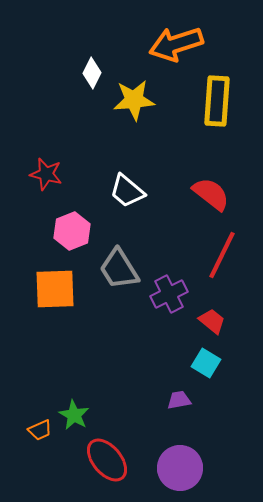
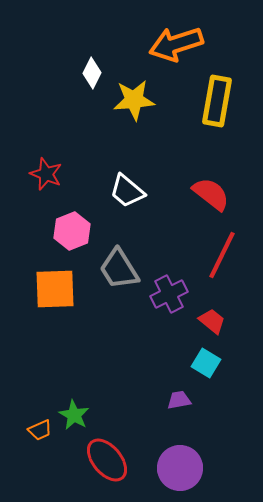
yellow rectangle: rotated 6 degrees clockwise
red star: rotated 8 degrees clockwise
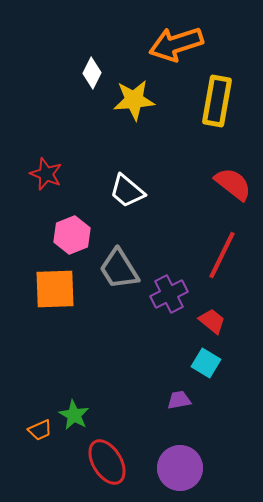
red semicircle: moved 22 px right, 10 px up
pink hexagon: moved 4 px down
red ellipse: moved 2 px down; rotated 9 degrees clockwise
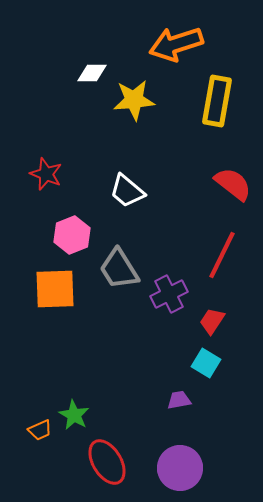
white diamond: rotated 64 degrees clockwise
red trapezoid: rotated 96 degrees counterclockwise
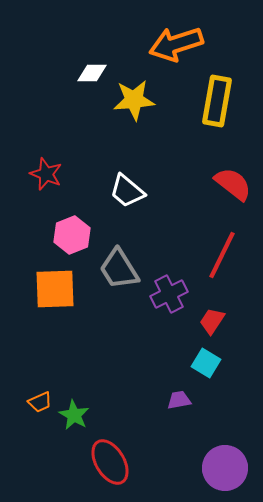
orange trapezoid: moved 28 px up
red ellipse: moved 3 px right
purple circle: moved 45 px right
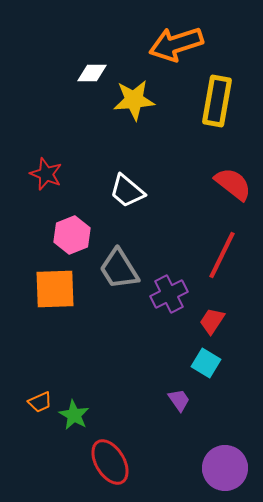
purple trapezoid: rotated 65 degrees clockwise
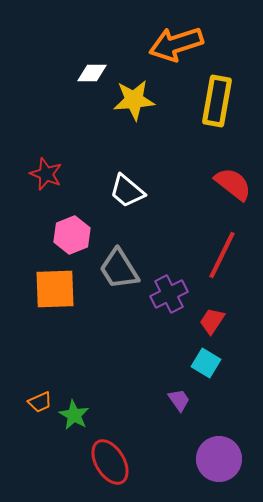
purple circle: moved 6 px left, 9 px up
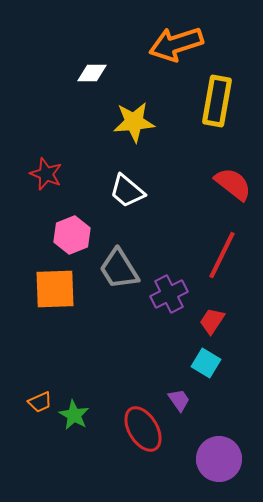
yellow star: moved 22 px down
red ellipse: moved 33 px right, 33 px up
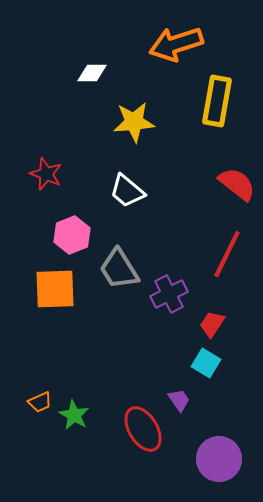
red semicircle: moved 4 px right
red line: moved 5 px right, 1 px up
red trapezoid: moved 3 px down
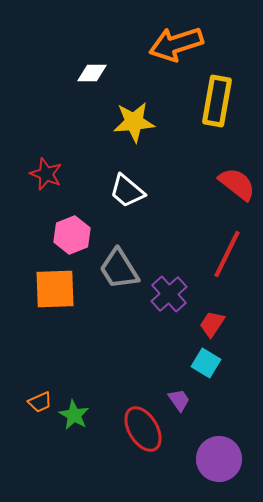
purple cross: rotated 15 degrees counterclockwise
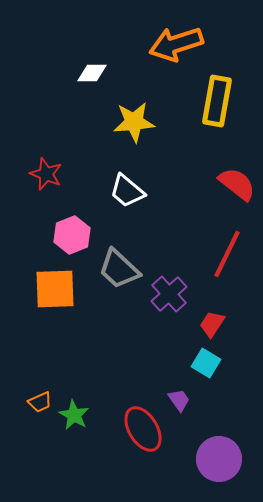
gray trapezoid: rotated 15 degrees counterclockwise
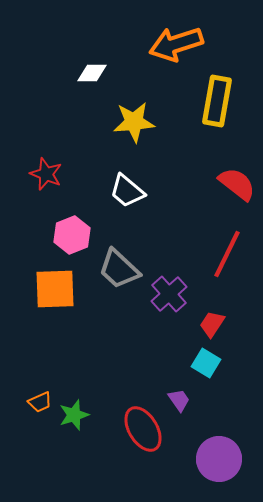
green star: rotated 24 degrees clockwise
